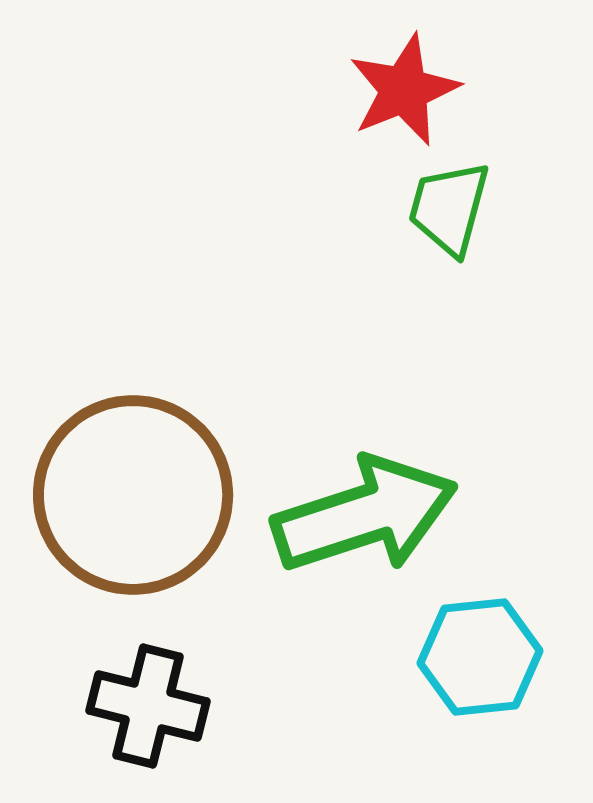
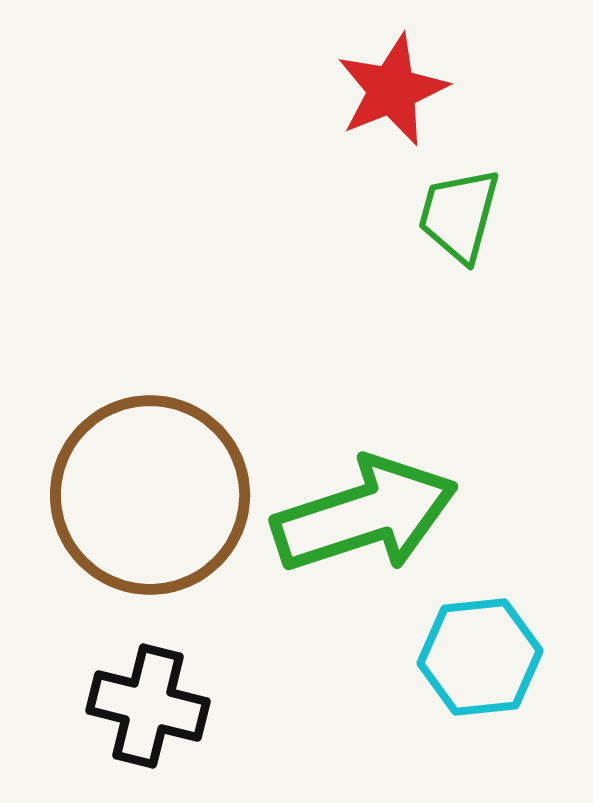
red star: moved 12 px left
green trapezoid: moved 10 px right, 7 px down
brown circle: moved 17 px right
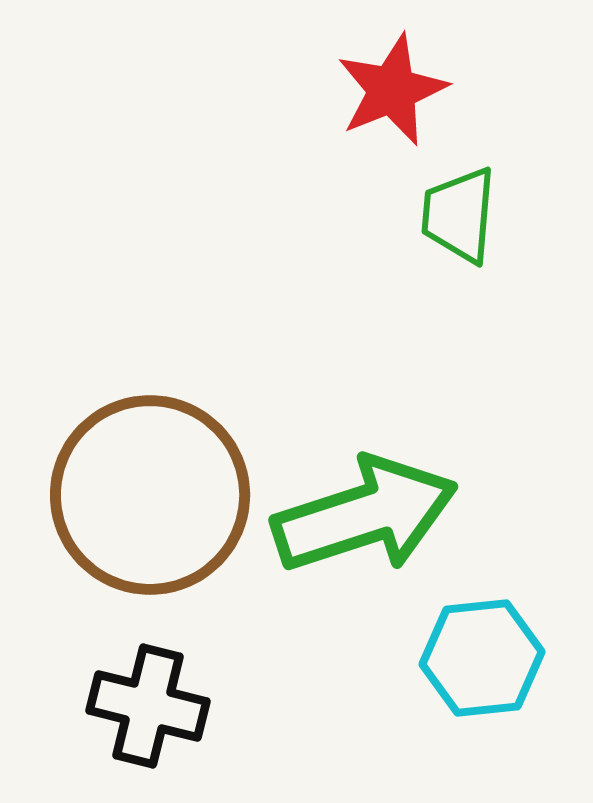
green trapezoid: rotated 10 degrees counterclockwise
cyan hexagon: moved 2 px right, 1 px down
